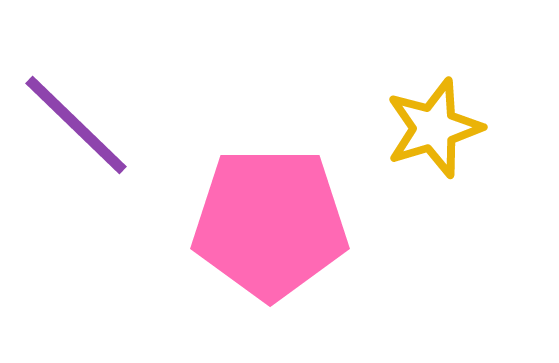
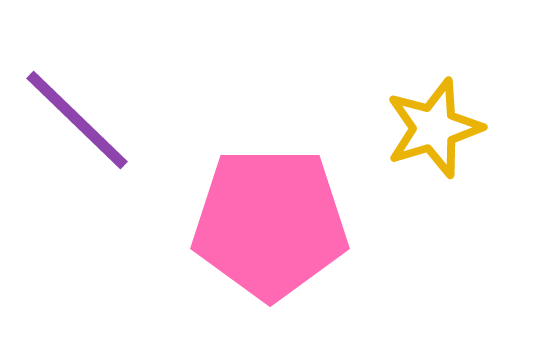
purple line: moved 1 px right, 5 px up
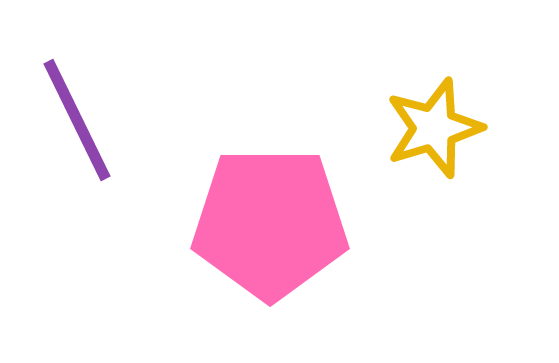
purple line: rotated 20 degrees clockwise
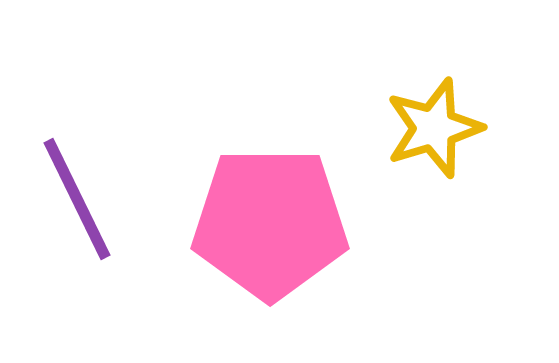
purple line: moved 79 px down
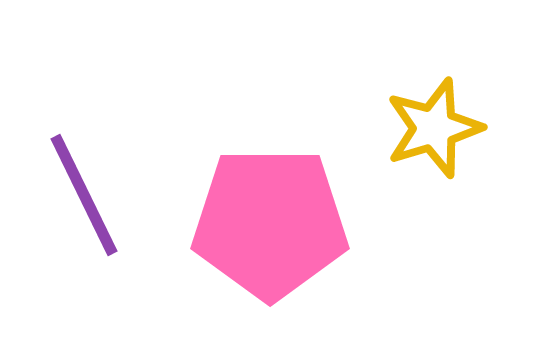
purple line: moved 7 px right, 4 px up
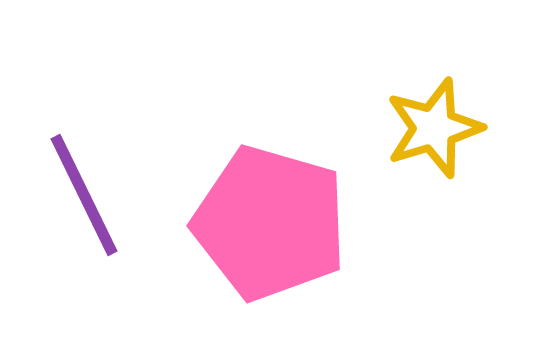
pink pentagon: rotated 16 degrees clockwise
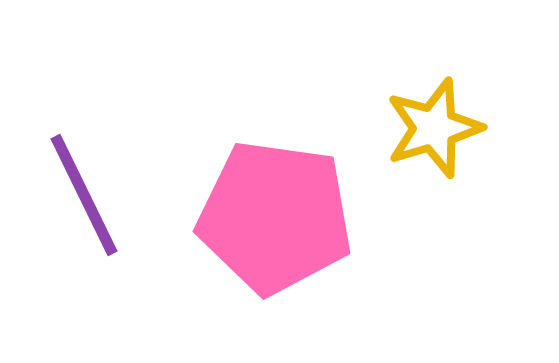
pink pentagon: moved 5 px right, 6 px up; rotated 8 degrees counterclockwise
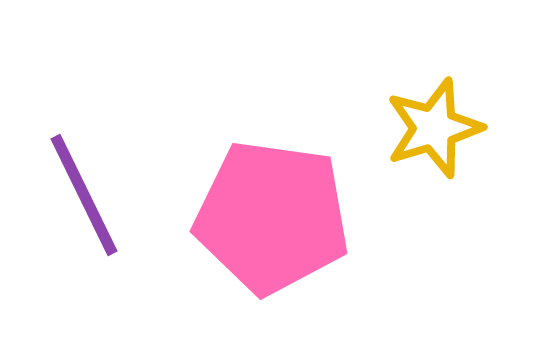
pink pentagon: moved 3 px left
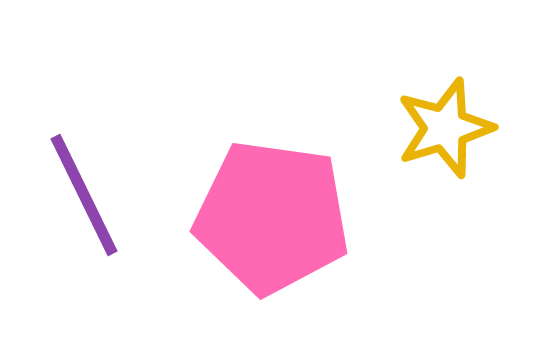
yellow star: moved 11 px right
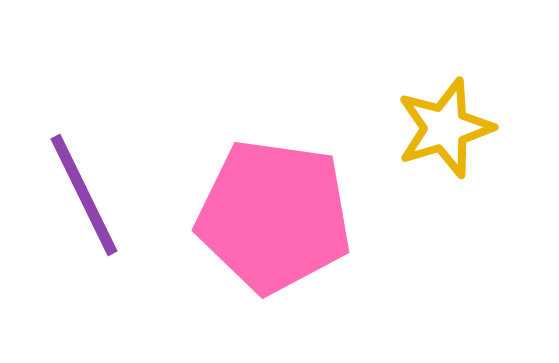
pink pentagon: moved 2 px right, 1 px up
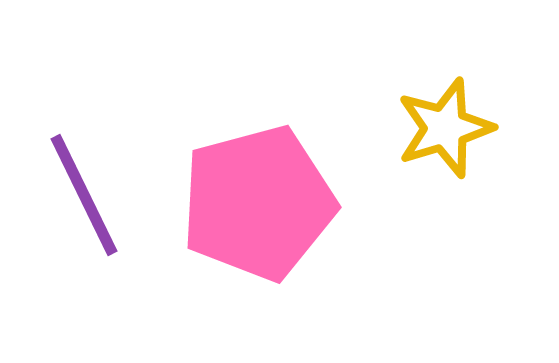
pink pentagon: moved 16 px left, 13 px up; rotated 23 degrees counterclockwise
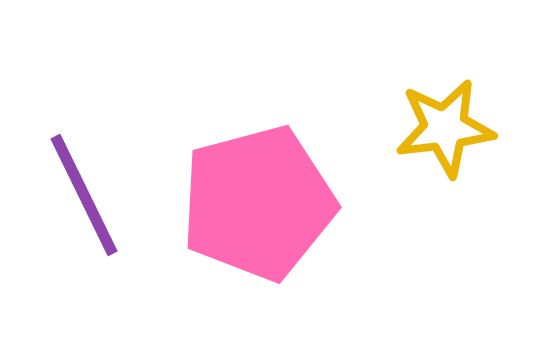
yellow star: rotated 10 degrees clockwise
